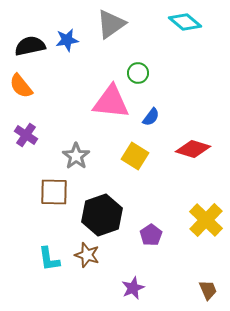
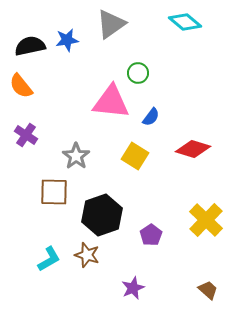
cyan L-shape: rotated 112 degrees counterclockwise
brown trapezoid: rotated 25 degrees counterclockwise
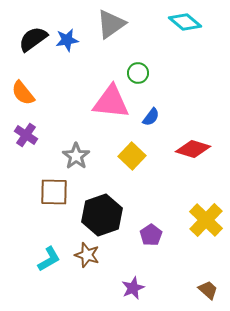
black semicircle: moved 3 px right, 7 px up; rotated 24 degrees counterclockwise
orange semicircle: moved 2 px right, 7 px down
yellow square: moved 3 px left; rotated 12 degrees clockwise
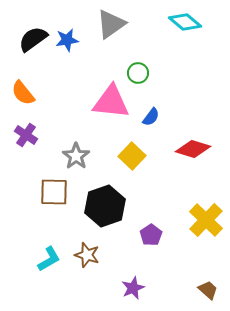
black hexagon: moved 3 px right, 9 px up
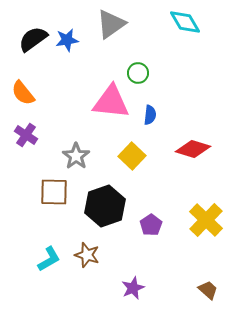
cyan diamond: rotated 20 degrees clockwise
blue semicircle: moved 1 px left, 2 px up; rotated 30 degrees counterclockwise
purple pentagon: moved 10 px up
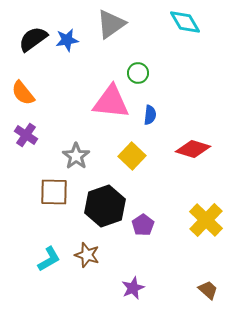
purple pentagon: moved 8 px left
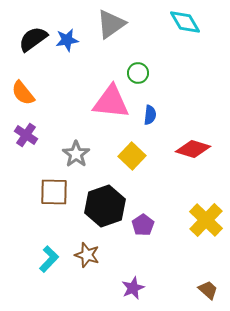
gray star: moved 2 px up
cyan L-shape: rotated 16 degrees counterclockwise
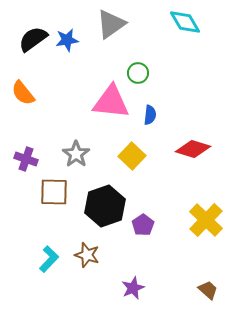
purple cross: moved 24 px down; rotated 15 degrees counterclockwise
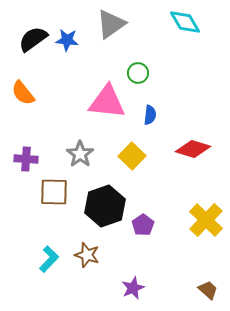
blue star: rotated 15 degrees clockwise
pink triangle: moved 4 px left
gray star: moved 4 px right
purple cross: rotated 15 degrees counterclockwise
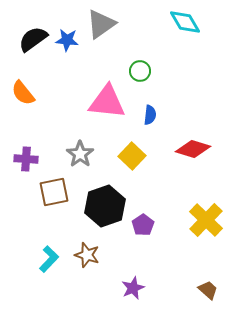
gray triangle: moved 10 px left
green circle: moved 2 px right, 2 px up
brown square: rotated 12 degrees counterclockwise
